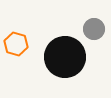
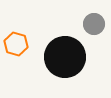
gray circle: moved 5 px up
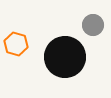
gray circle: moved 1 px left, 1 px down
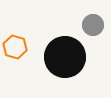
orange hexagon: moved 1 px left, 3 px down
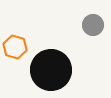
black circle: moved 14 px left, 13 px down
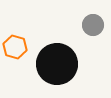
black circle: moved 6 px right, 6 px up
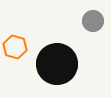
gray circle: moved 4 px up
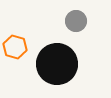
gray circle: moved 17 px left
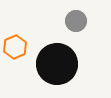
orange hexagon: rotated 20 degrees clockwise
